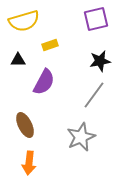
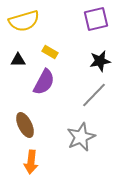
yellow rectangle: moved 7 px down; rotated 49 degrees clockwise
gray line: rotated 8 degrees clockwise
orange arrow: moved 2 px right, 1 px up
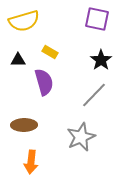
purple square: moved 1 px right; rotated 25 degrees clockwise
black star: moved 1 px right, 1 px up; rotated 25 degrees counterclockwise
purple semicircle: rotated 44 degrees counterclockwise
brown ellipse: moved 1 px left; rotated 65 degrees counterclockwise
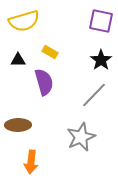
purple square: moved 4 px right, 2 px down
brown ellipse: moved 6 px left
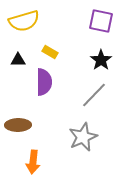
purple semicircle: rotated 16 degrees clockwise
gray star: moved 2 px right
orange arrow: moved 2 px right
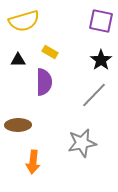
gray star: moved 1 px left, 6 px down; rotated 12 degrees clockwise
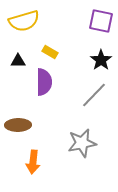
black triangle: moved 1 px down
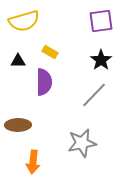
purple square: rotated 20 degrees counterclockwise
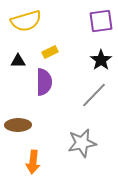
yellow semicircle: moved 2 px right
yellow rectangle: rotated 56 degrees counterclockwise
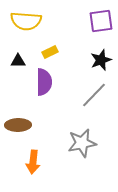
yellow semicircle: rotated 20 degrees clockwise
black star: rotated 15 degrees clockwise
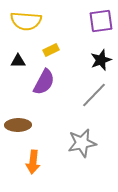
yellow rectangle: moved 1 px right, 2 px up
purple semicircle: rotated 28 degrees clockwise
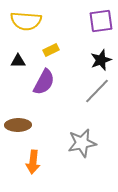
gray line: moved 3 px right, 4 px up
